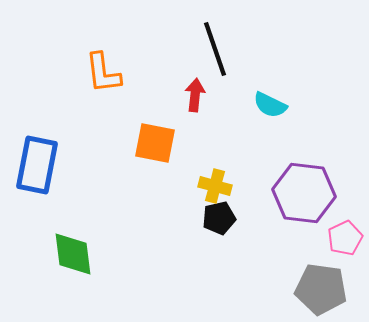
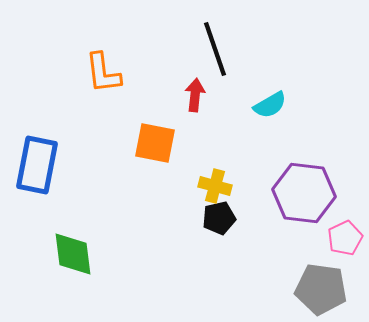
cyan semicircle: rotated 56 degrees counterclockwise
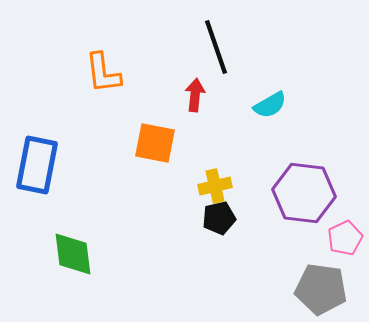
black line: moved 1 px right, 2 px up
yellow cross: rotated 28 degrees counterclockwise
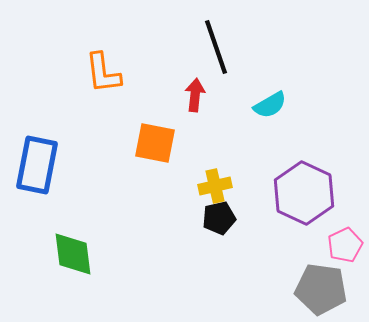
purple hexagon: rotated 18 degrees clockwise
pink pentagon: moved 7 px down
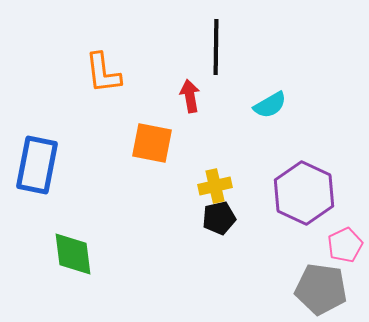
black line: rotated 20 degrees clockwise
red arrow: moved 5 px left, 1 px down; rotated 16 degrees counterclockwise
orange square: moved 3 px left
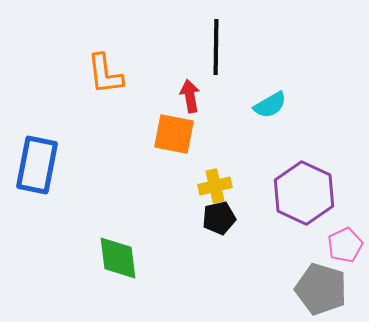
orange L-shape: moved 2 px right, 1 px down
orange square: moved 22 px right, 9 px up
green diamond: moved 45 px right, 4 px down
gray pentagon: rotated 9 degrees clockwise
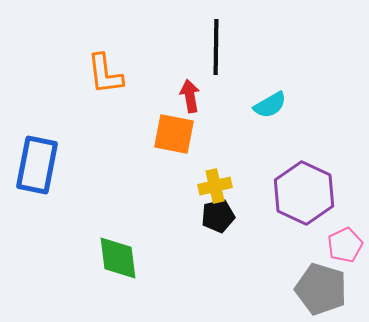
black pentagon: moved 1 px left, 2 px up
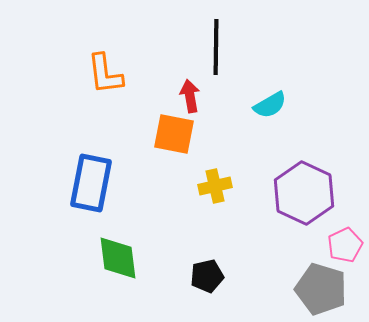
blue rectangle: moved 54 px right, 18 px down
black pentagon: moved 11 px left, 60 px down
